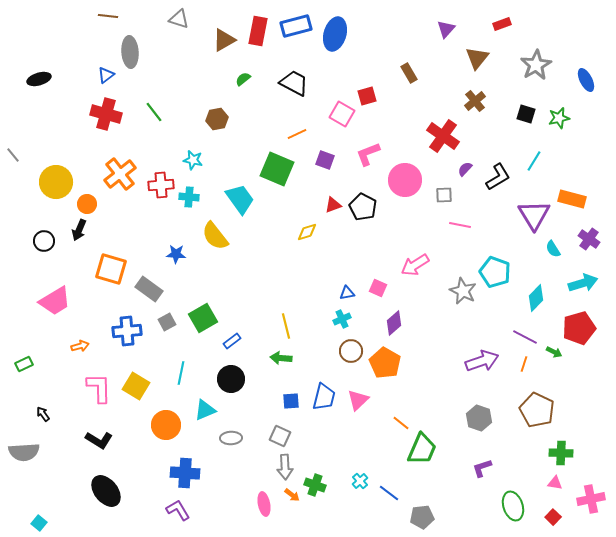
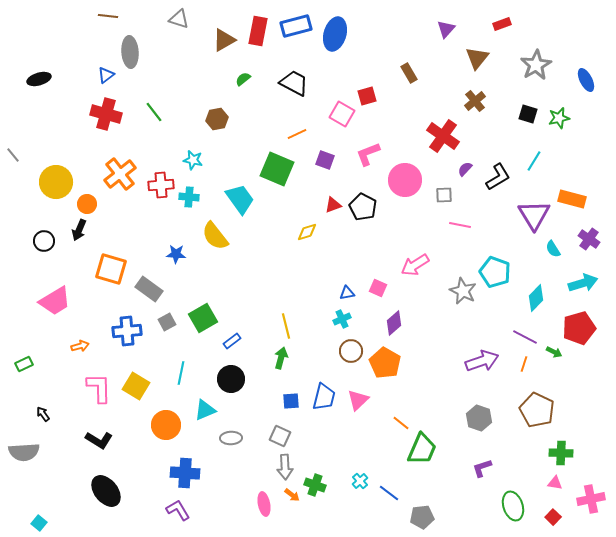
black square at (526, 114): moved 2 px right
green arrow at (281, 358): rotated 100 degrees clockwise
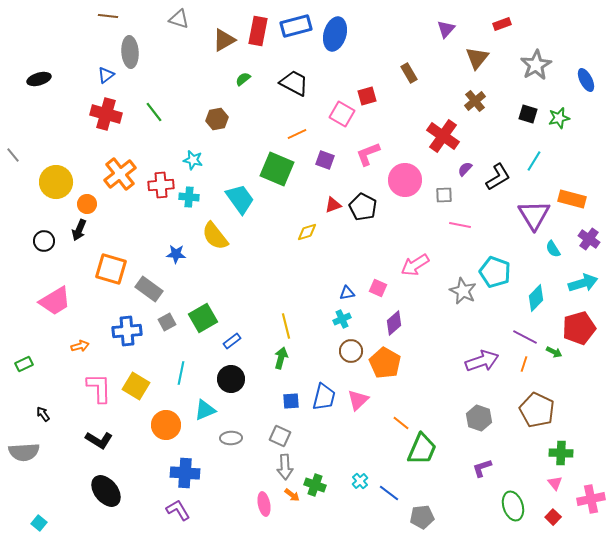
pink triangle at (555, 483): rotated 42 degrees clockwise
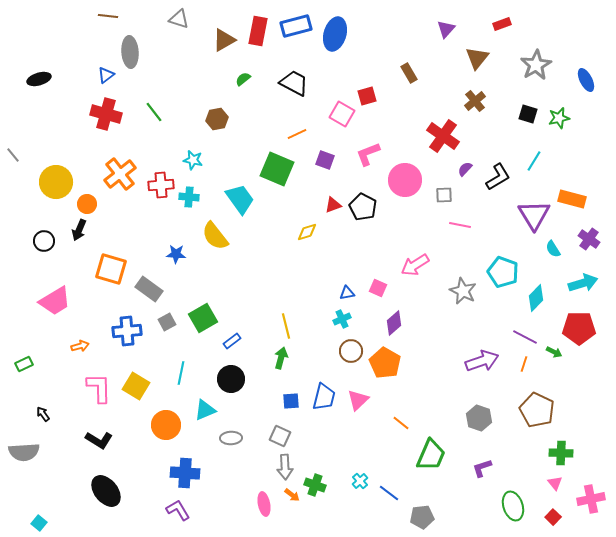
cyan pentagon at (495, 272): moved 8 px right
red pentagon at (579, 328): rotated 16 degrees clockwise
green trapezoid at (422, 449): moved 9 px right, 6 px down
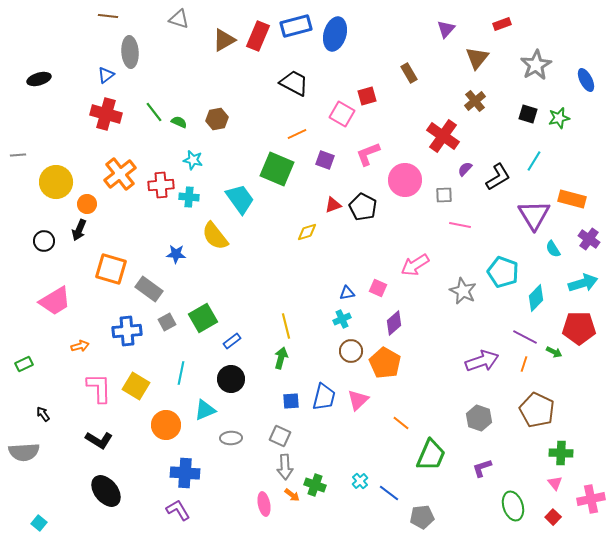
red rectangle at (258, 31): moved 5 px down; rotated 12 degrees clockwise
green semicircle at (243, 79): moved 64 px left, 43 px down; rotated 63 degrees clockwise
gray line at (13, 155): moved 5 px right; rotated 56 degrees counterclockwise
